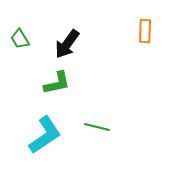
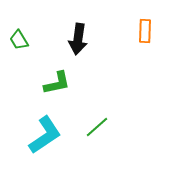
green trapezoid: moved 1 px left, 1 px down
black arrow: moved 11 px right, 5 px up; rotated 28 degrees counterclockwise
green line: rotated 55 degrees counterclockwise
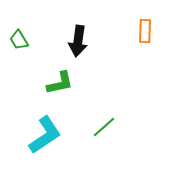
black arrow: moved 2 px down
green L-shape: moved 3 px right
green line: moved 7 px right
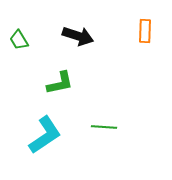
black arrow: moved 5 px up; rotated 80 degrees counterclockwise
green line: rotated 45 degrees clockwise
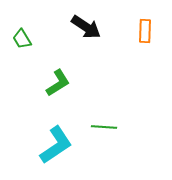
black arrow: moved 8 px right, 9 px up; rotated 16 degrees clockwise
green trapezoid: moved 3 px right, 1 px up
green L-shape: moved 2 px left; rotated 20 degrees counterclockwise
cyan L-shape: moved 11 px right, 10 px down
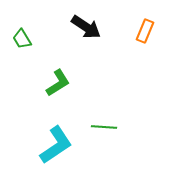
orange rectangle: rotated 20 degrees clockwise
